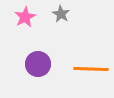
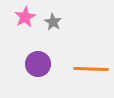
gray star: moved 8 px left, 8 px down
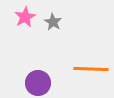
purple circle: moved 19 px down
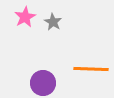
purple circle: moved 5 px right
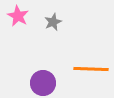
pink star: moved 7 px left, 1 px up; rotated 15 degrees counterclockwise
gray star: rotated 18 degrees clockwise
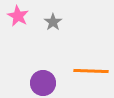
gray star: rotated 12 degrees counterclockwise
orange line: moved 2 px down
